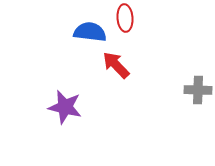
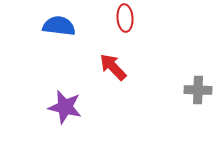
blue semicircle: moved 31 px left, 6 px up
red arrow: moved 3 px left, 2 px down
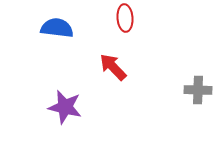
blue semicircle: moved 2 px left, 2 px down
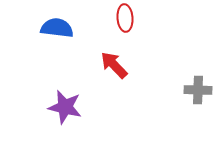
red arrow: moved 1 px right, 2 px up
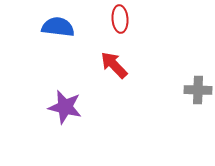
red ellipse: moved 5 px left, 1 px down
blue semicircle: moved 1 px right, 1 px up
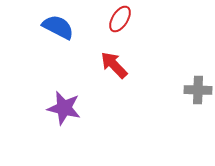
red ellipse: rotated 36 degrees clockwise
blue semicircle: rotated 20 degrees clockwise
purple star: moved 1 px left, 1 px down
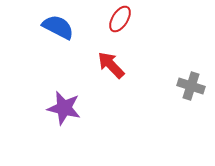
red arrow: moved 3 px left
gray cross: moved 7 px left, 4 px up; rotated 16 degrees clockwise
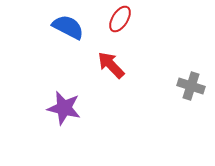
blue semicircle: moved 10 px right
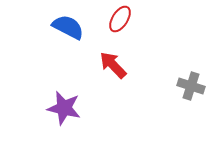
red arrow: moved 2 px right
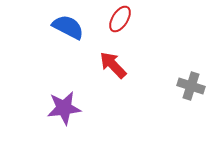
purple star: rotated 20 degrees counterclockwise
